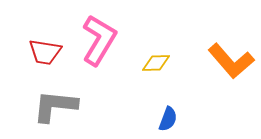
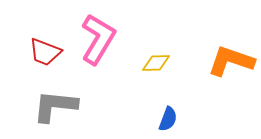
pink L-shape: moved 1 px left, 1 px up
red trapezoid: rotated 12 degrees clockwise
orange L-shape: rotated 150 degrees clockwise
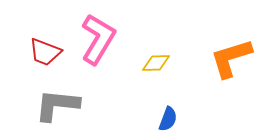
orange L-shape: moved 3 px up; rotated 36 degrees counterclockwise
gray L-shape: moved 2 px right, 1 px up
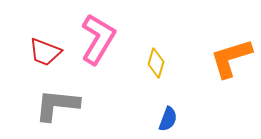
yellow diamond: rotated 72 degrees counterclockwise
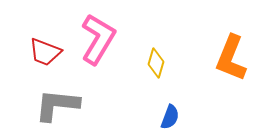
orange L-shape: rotated 51 degrees counterclockwise
blue semicircle: moved 2 px right, 2 px up
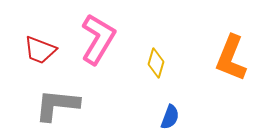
red trapezoid: moved 5 px left, 2 px up
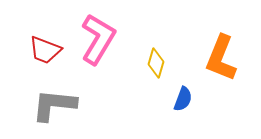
red trapezoid: moved 5 px right
orange L-shape: moved 10 px left
gray L-shape: moved 3 px left
blue semicircle: moved 13 px right, 18 px up
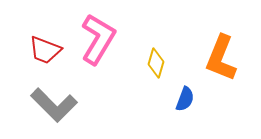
blue semicircle: moved 2 px right
gray L-shape: rotated 141 degrees counterclockwise
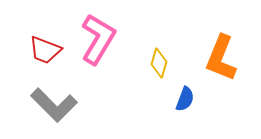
yellow diamond: moved 3 px right
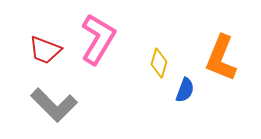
blue semicircle: moved 9 px up
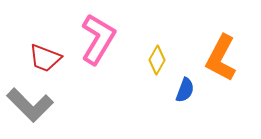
red trapezoid: moved 8 px down
orange L-shape: rotated 6 degrees clockwise
yellow diamond: moved 2 px left, 3 px up; rotated 12 degrees clockwise
gray L-shape: moved 24 px left
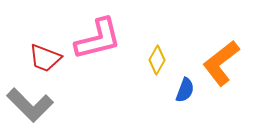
pink L-shape: rotated 45 degrees clockwise
orange L-shape: moved 5 px down; rotated 24 degrees clockwise
